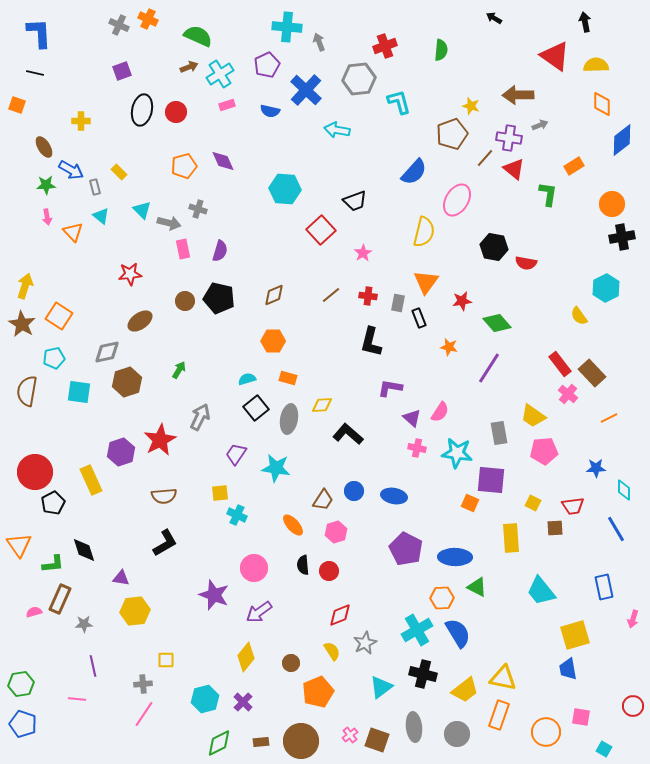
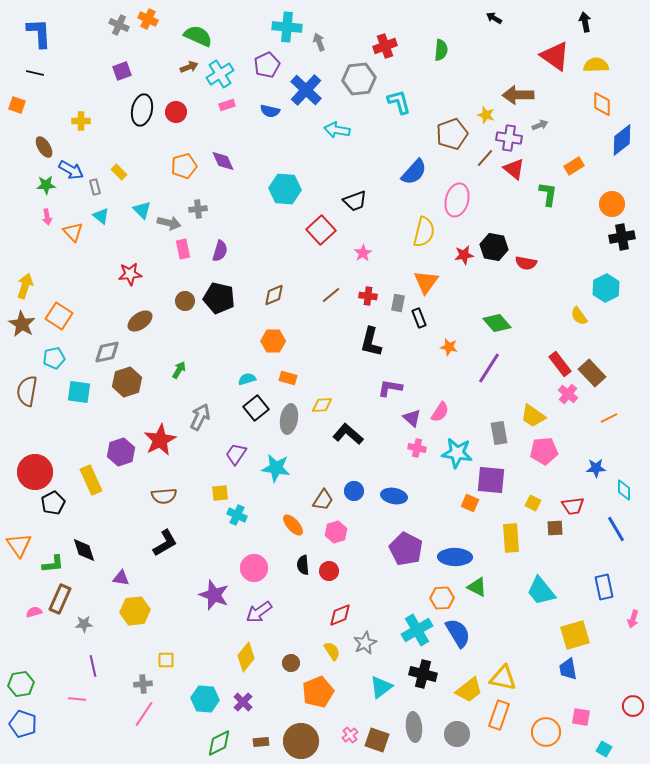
yellow star at (471, 106): moved 15 px right, 9 px down
pink ellipse at (457, 200): rotated 16 degrees counterclockwise
gray cross at (198, 209): rotated 24 degrees counterclockwise
red star at (462, 301): moved 2 px right, 46 px up
yellow trapezoid at (465, 690): moved 4 px right
cyan hexagon at (205, 699): rotated 20 degrees clockwise
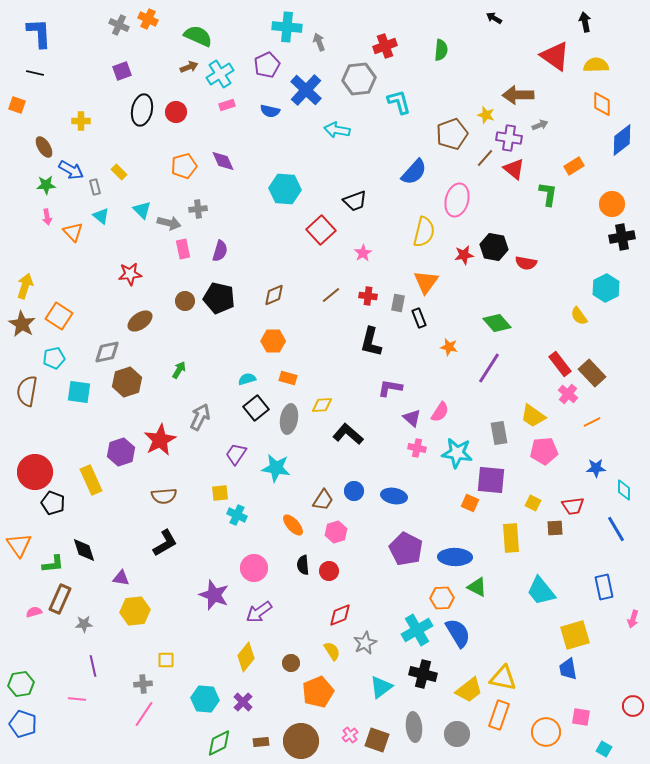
orange line at (609, 418): moved 17 px left, 4 px down
black pentagon at (53, 503): rotated 25 degrees counterclockwise
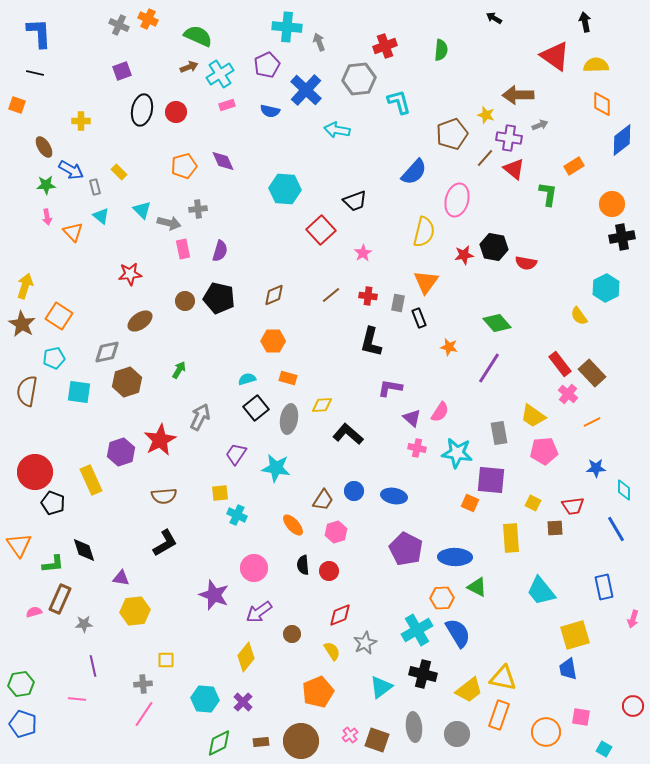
brown circle at (291, 663): moved 1 px right, 29 px up
